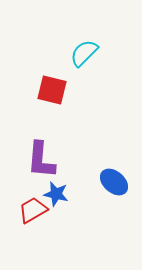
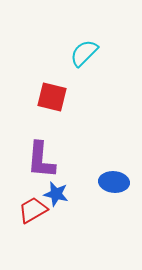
red square: moved 7 px down
blue ellipse: rotated 36 degrees counterclockwise
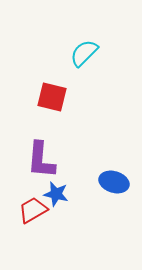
blue ellipse: rotated 12 degrees clockwise
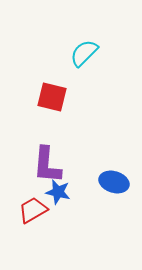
purple L-shape: moved 6 px right, 5 px down
blue star: moved 2 px right, 2 px up
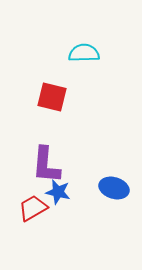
cyan semicircle: rotated 44 degrees clockwise
purple L-shape: moved 1 px left
blue ellipse: moved 6 px down
red trapezoid: moved 2 px up
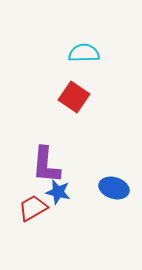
red square: moved 22 px right; rotated 20 degrees clockwise
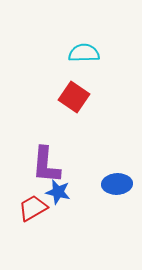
blue ellipse: moved 3 px right, 4 px up; rotated 20 degrees counterclockwise
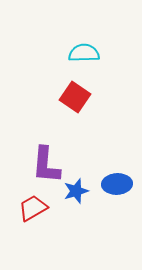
red square: moved 1 px right
blue star: moved 18 px right, 1 px up; rotated 30 degrees counterclockwise
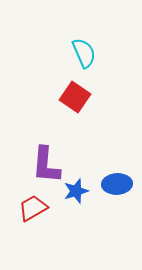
cyan semicircle: rotated 68 degrees clockwise
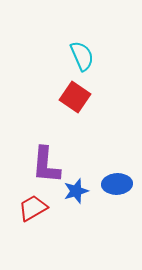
cyan semicircle: moved 2 px left, 3 px down
